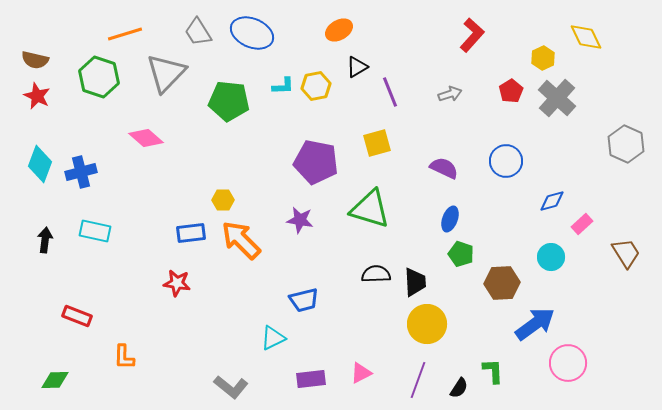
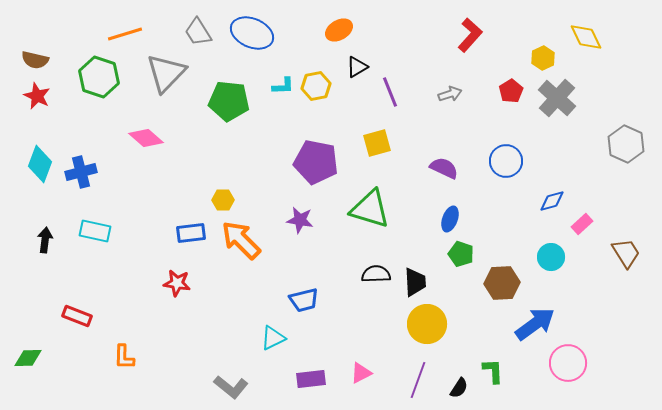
red L-shape at (472, 35): moved 2 px left
green diamond at (55, 380): moved 27 px left, 22 px up
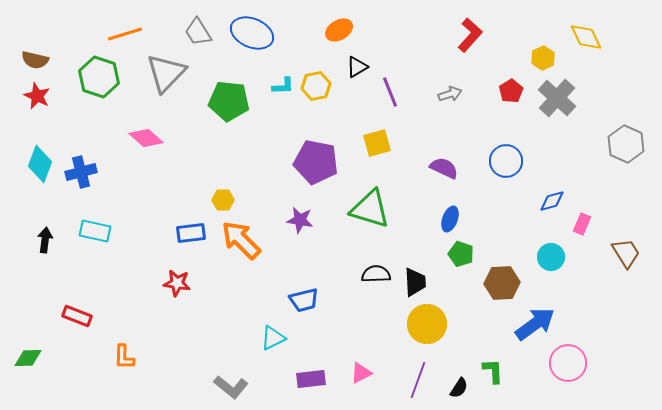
pink rectangle at (582, 224): rotated 25 degrees counterclockwise
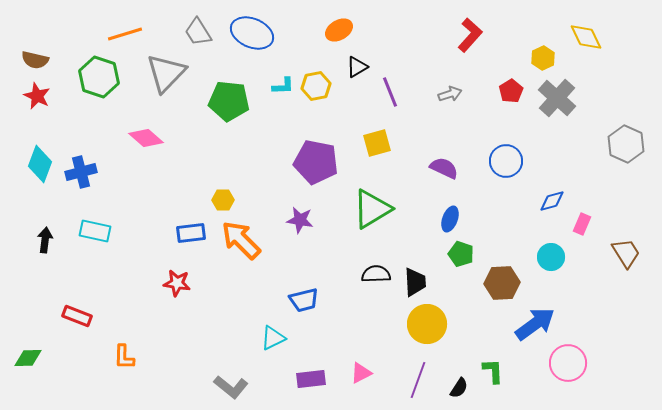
green triangle at (370, 209): moved 2 px right; rotated 48 degrees counterclockwise
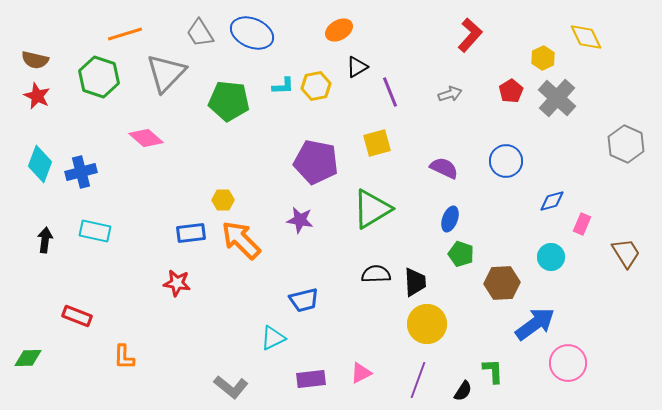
gray trapezoid at (198, 32): moved 2 px right, 1 px down
black semicircle at (459, 388): moved 4 px right, 3 px down
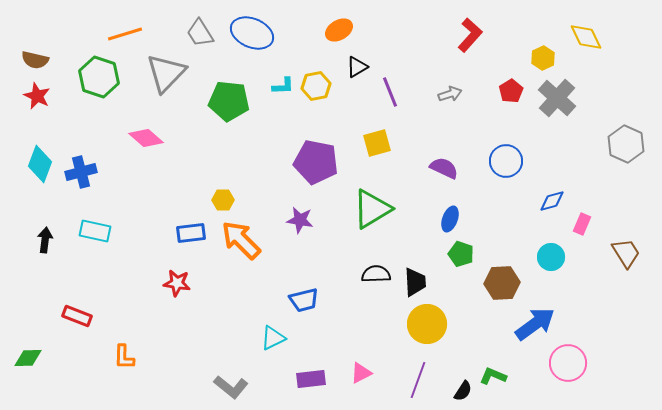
green L-shape at (493, 371): moved 5 px down; rotated 64 degrees counterclockwise
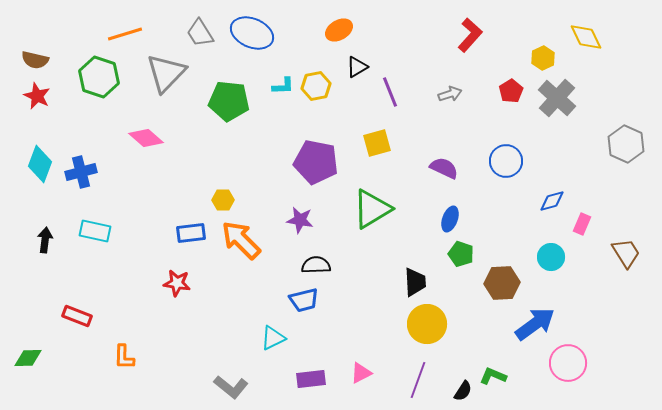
black semicircle at (376, 274): moved 60 px left, 9 px up
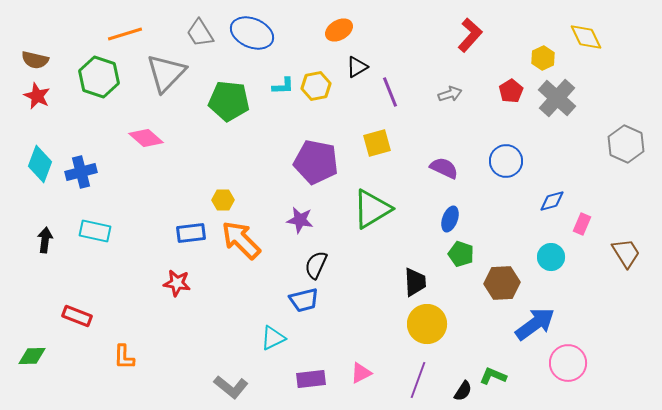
black semicircle at (316, 265): rotated 64 degrees counterclockwise
green diamond at (28, 358): moved 4 px right, 2 px up
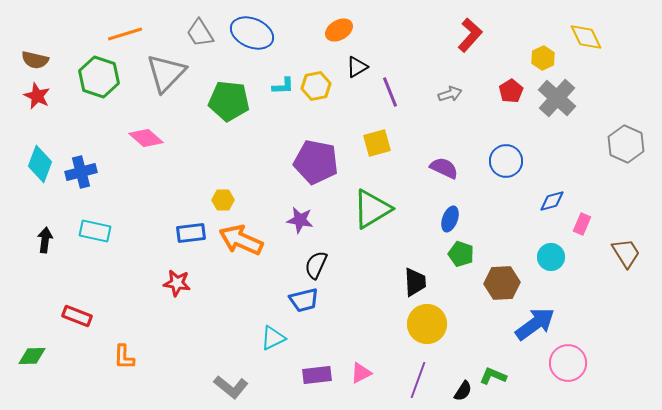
orange arrow at (241, 240): rotated 21 degrees counterclockwise
purple rectangle at (311, 379): moved 6 px right, 4 px up
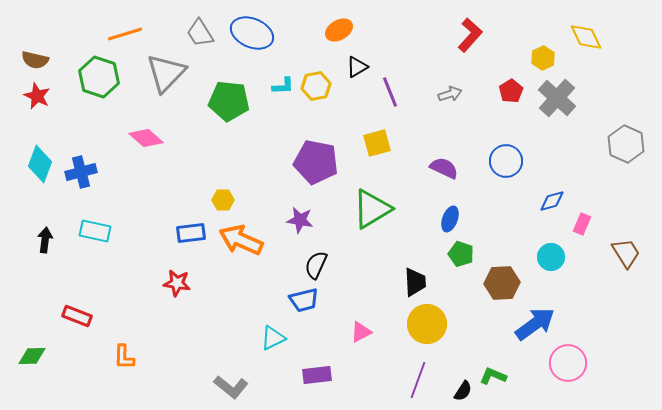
pink triangle at (361, 373): moved 41 px up
